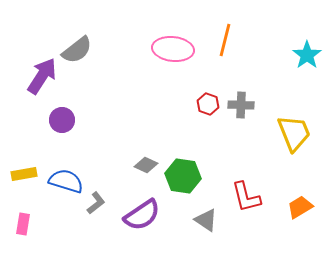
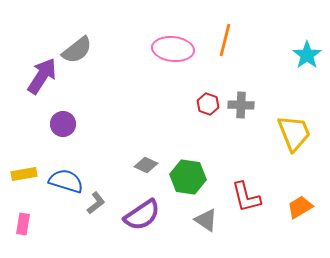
purple circle: moved 1 px right, 4 px down
green hexagon: moved 5 px right, 1 px down
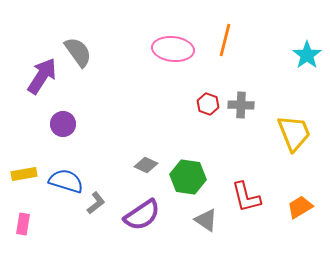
gray semicircle: moved 1 px right, 2 px down; rotated 88 degrees counterclockwise
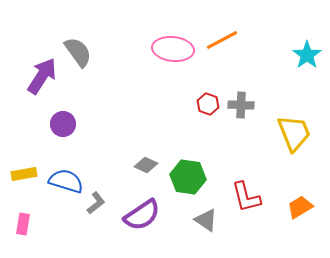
orange line: moved 3 px left; rotated 48 degrees clockwise
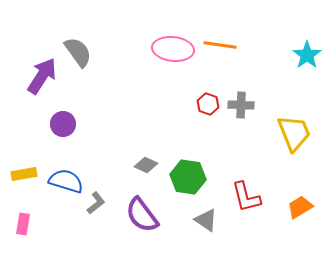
orange line: moved 2 px left, 5 px down; rotated 36 degrees clockwise
purple semicircle: rotated 87 degrees clockwise
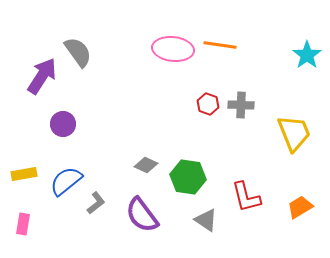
blue semicircle: rotated 56 degrees counterclockwise
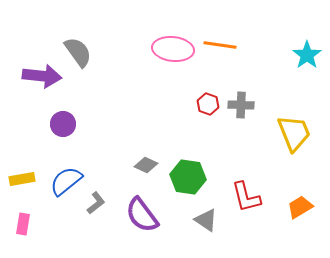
purple arrow: rotated 63 degrees clockwise
yellow rectangle: moved 2 px left, 5 px down
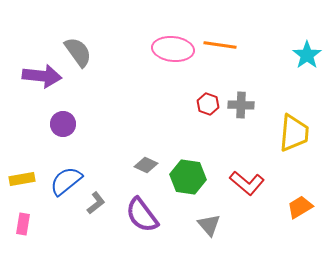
yellow trapezoid: rotated 27 degrees clockwise
red L-shape: moved 1 px right, 14 px up; rotated 36 degrees counterclockwise
gray triangle: moved 3 px right, 5 px down; rotated 15 degrees clockwise
